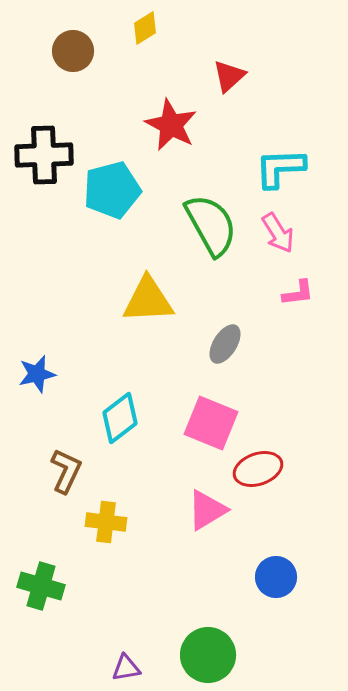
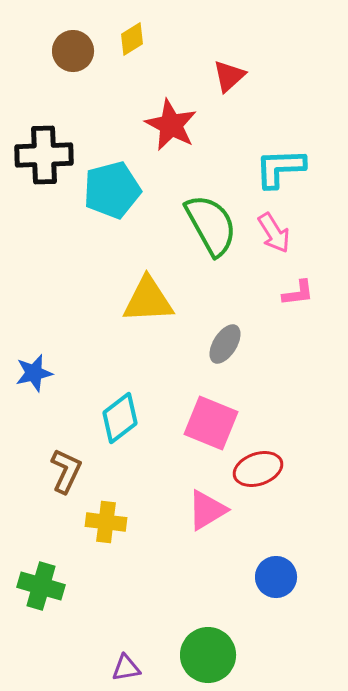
yellow diamond: moved 13 px left, 11 px down
pink arrow: moved 4 px left
blue star: moved 3 px left, 1 px up
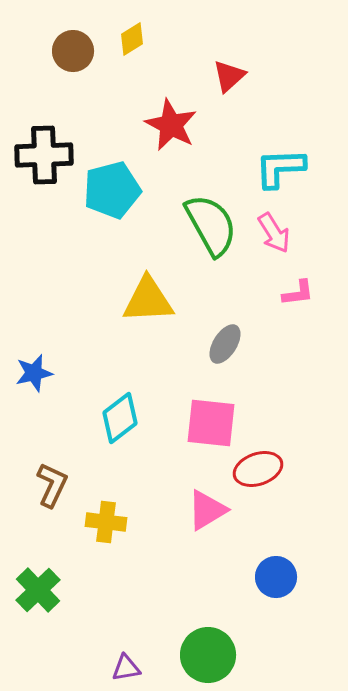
pink square: rotated 16 degrees counterclockwise
brown L-shape: moved 14 px left, 14 px down
green cross: moved 3 px left, 4 px down; rotated 30 degrees clockwise
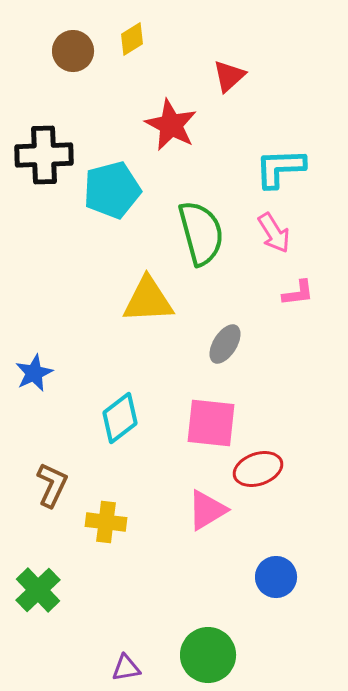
green semicircle: moved 10 px left, 8 px down; rotated 14 degrees clockwise
blue star: rotated 12 degrees counterclockwise
